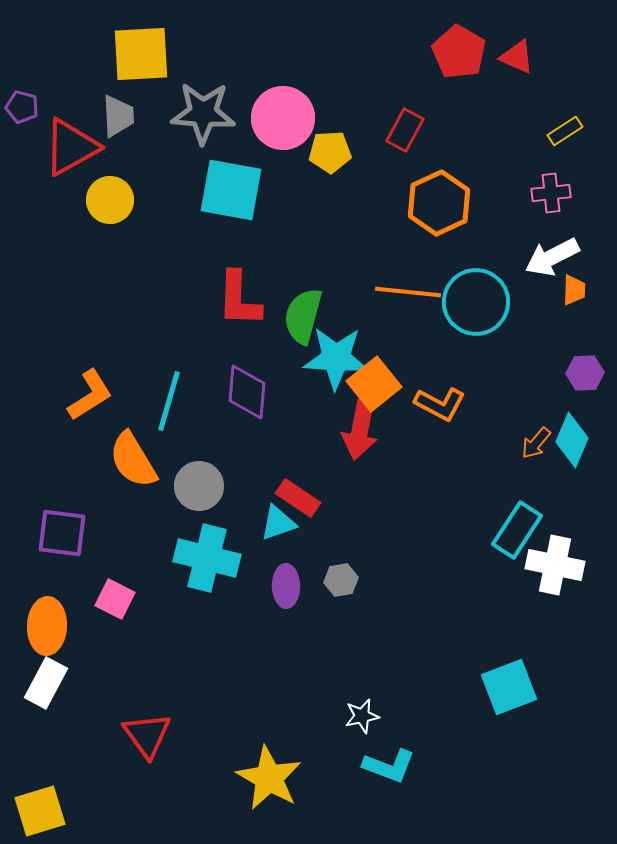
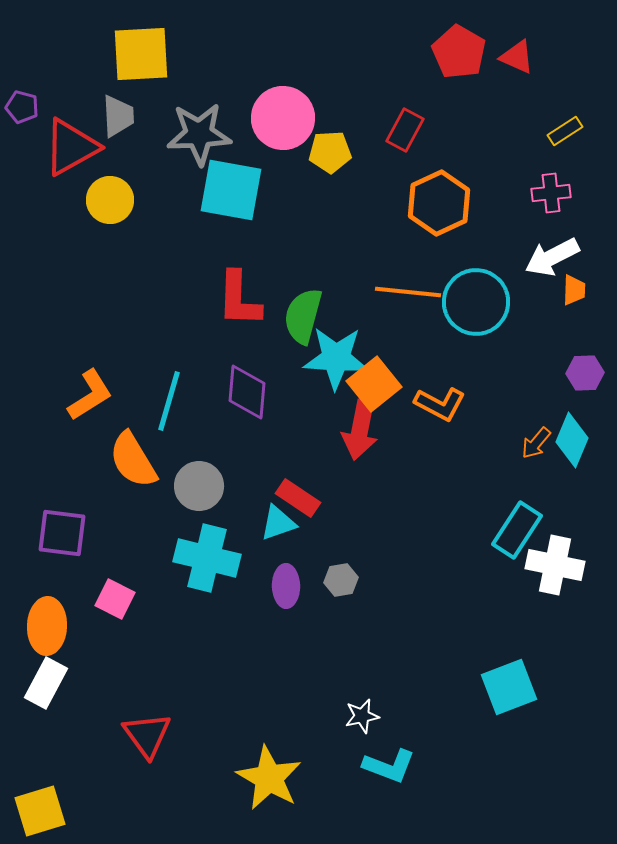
gray star at (203, 113): moved 4 px left, 21 px down; rotated 6 degrees counterclockwise
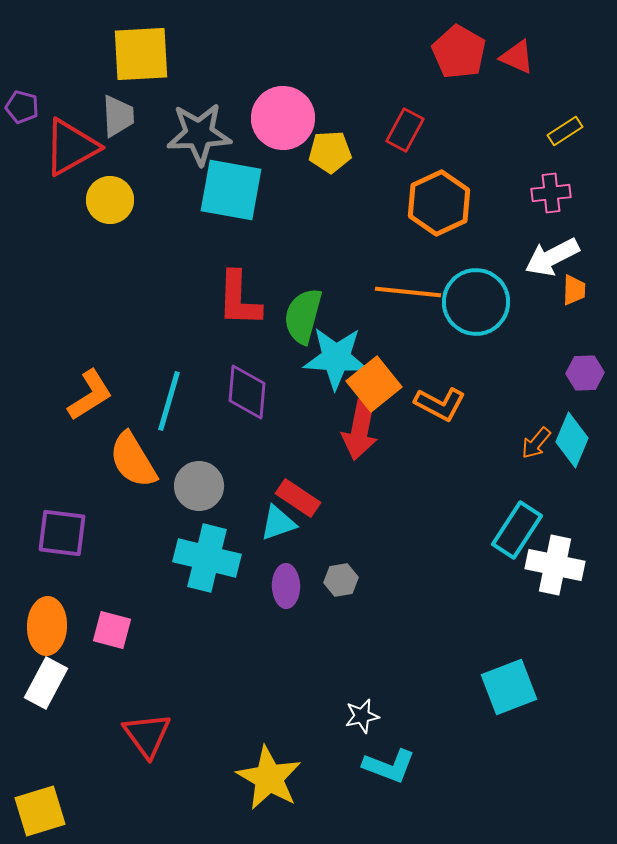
pink square at (115, 599): moved 3 px left, 31 px down; rotated 12 degrees counterclockwise
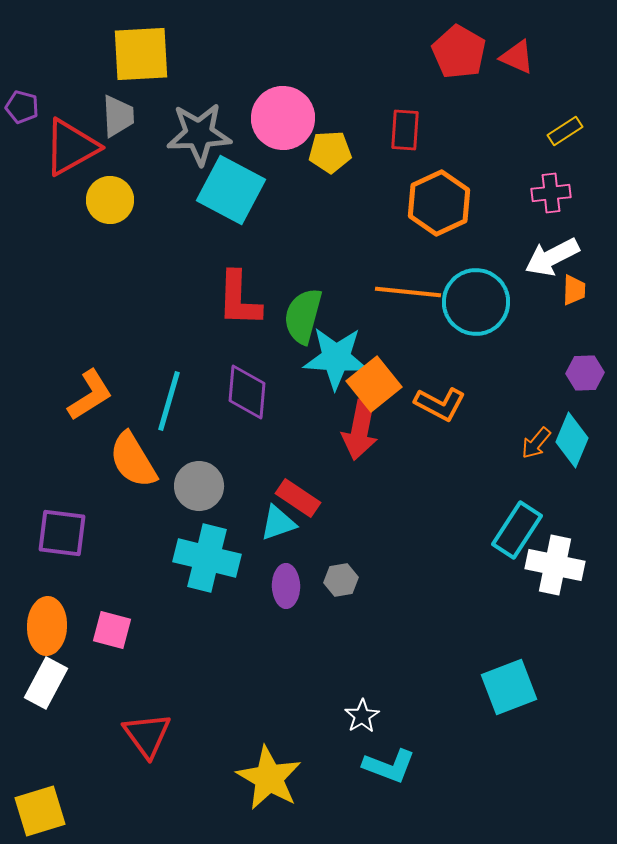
red rectangle at (405, 130): rotated 24 degrees counterclockwise
cyan square at (231, 190): rotated 18 degrees clockwise
white star at (362, 716): rotated 20 degrees counterclockwise
